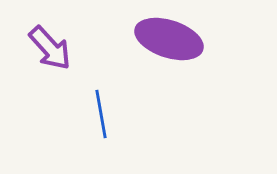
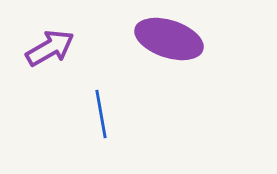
purple arrow: rotated 78 degrees counterclockwise
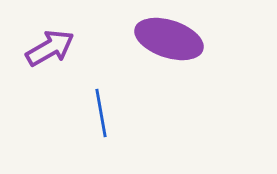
blue line: moved 1 px up
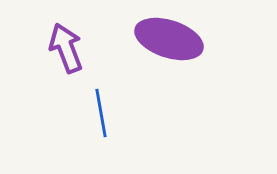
purple arrow: moved 16 px right; rotated 81 degrees counterclockwise
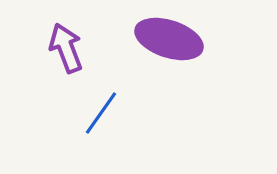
blue line: rotated 45 degrees clockwise
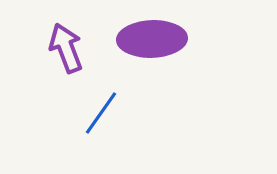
purple ellipse: moved 17 px left; rotated 20 degrees counterclockwise
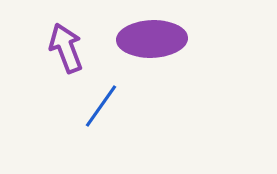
blue line: moved 7 px up
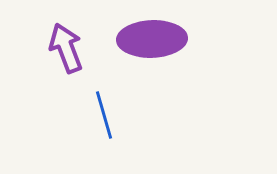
blue line: moved 3 px right, 9 px down; rotated 51 degrees counterclockwise
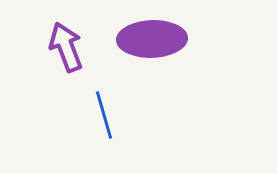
purple arrow: moved 1 px up
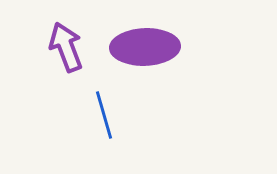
purple ellipse: moved 7 px left, 8 px down
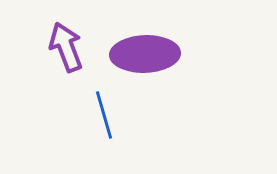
purple ellipse: moved 7 px down
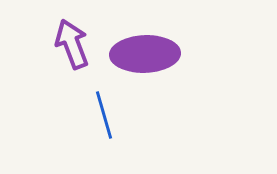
purple arrow: moved 6 px right, 3 px up
